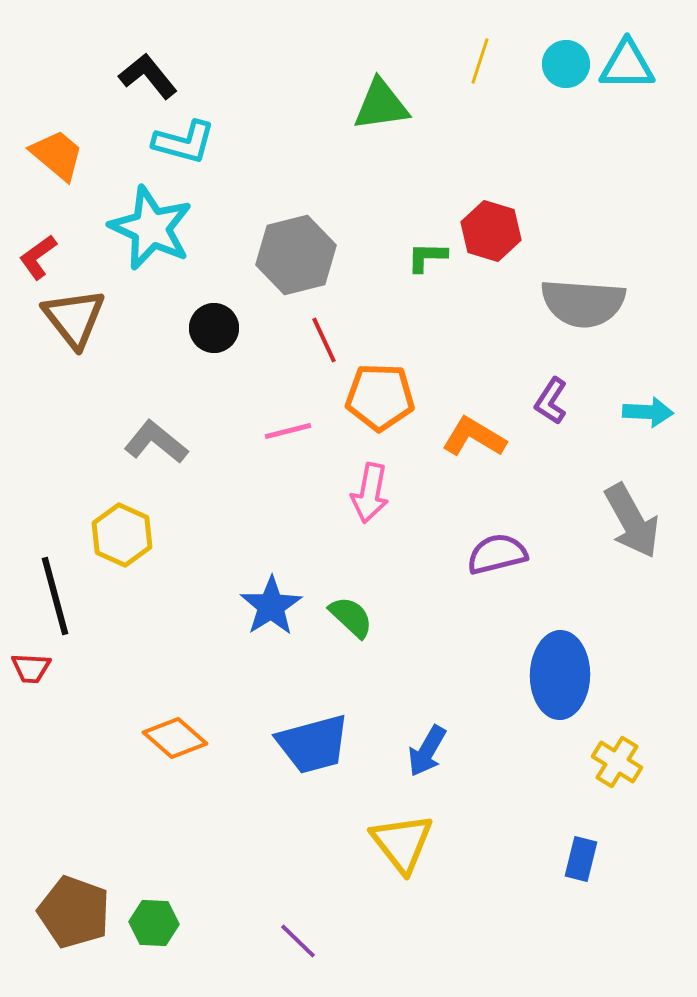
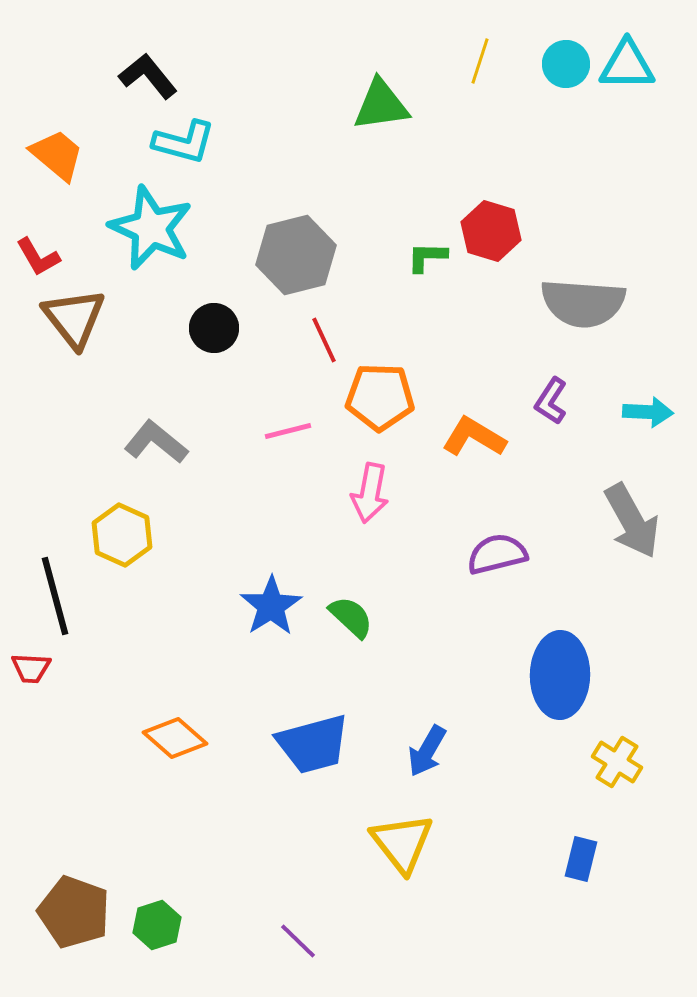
red L-shape: rotated 84 degrees counterclockwise
green hexagon: moved 3 px right, 2 px down; rotated 21 degrees counterclockwise
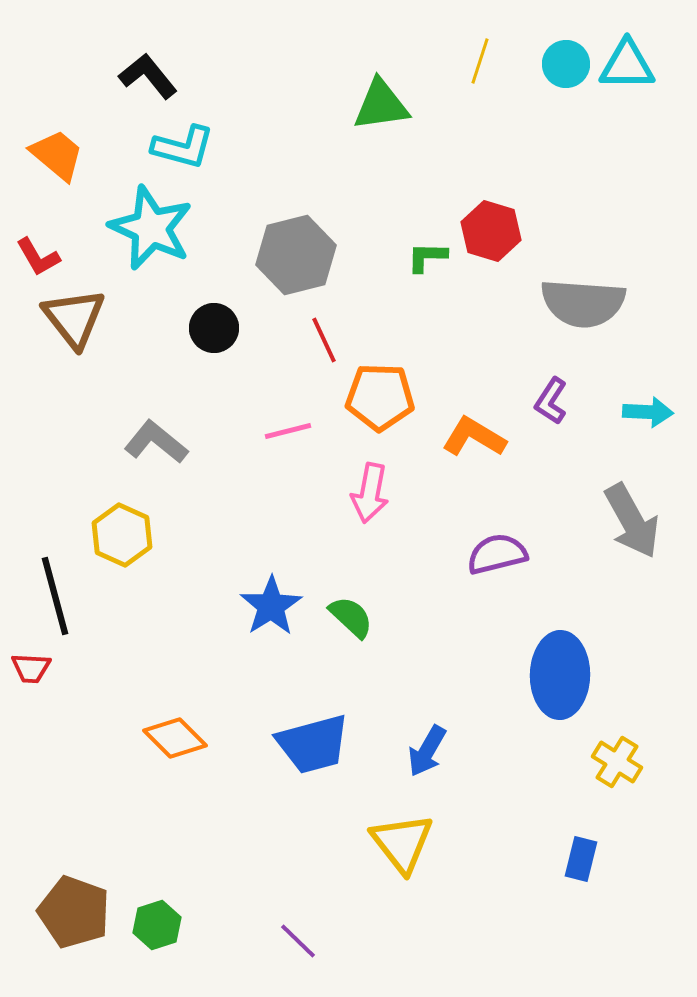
cyan L-shape: moved 1 px left, 5 px down
orange diamond: rotated 4 degrees clockwise
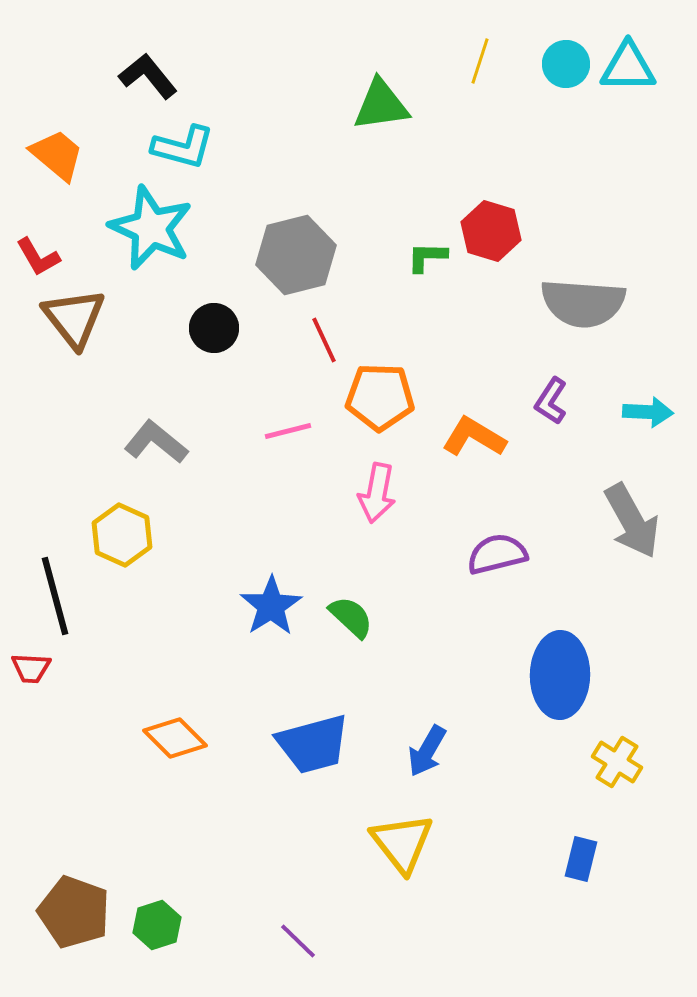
cyan triangle: moved 1 px right, 2 px down
pink arrow: moved 7 px right
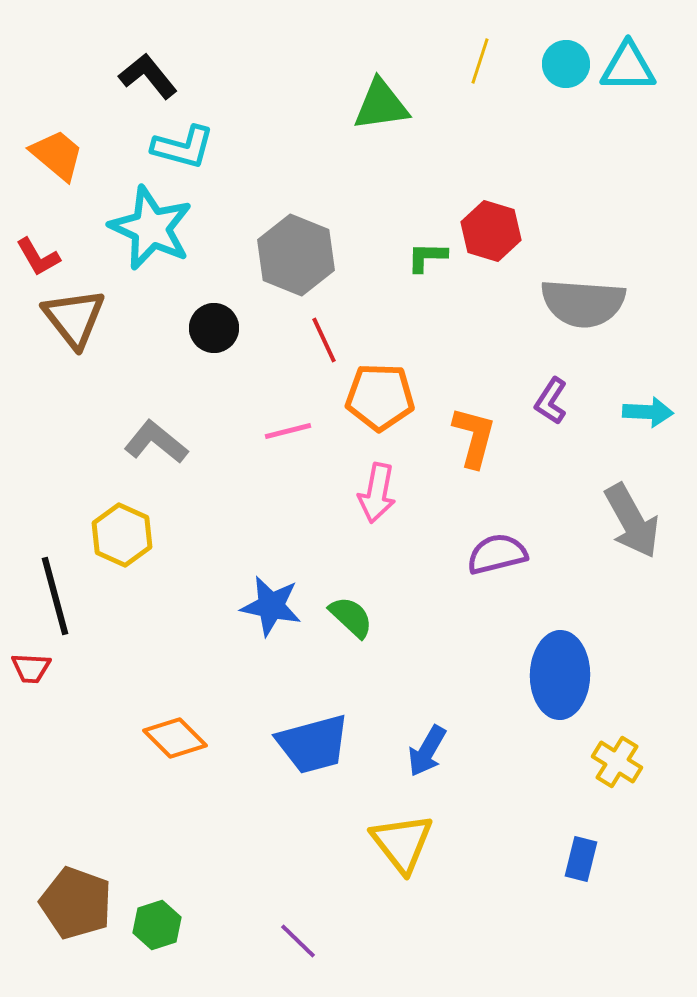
gray hexagon: rotated 24 degrees counterclockwise
orange L-shape: rotated 74 degrees clockwise
blue star: rotated 28 degrees counterclockwise
brown pentagon: moved 2 px right, 9 px up
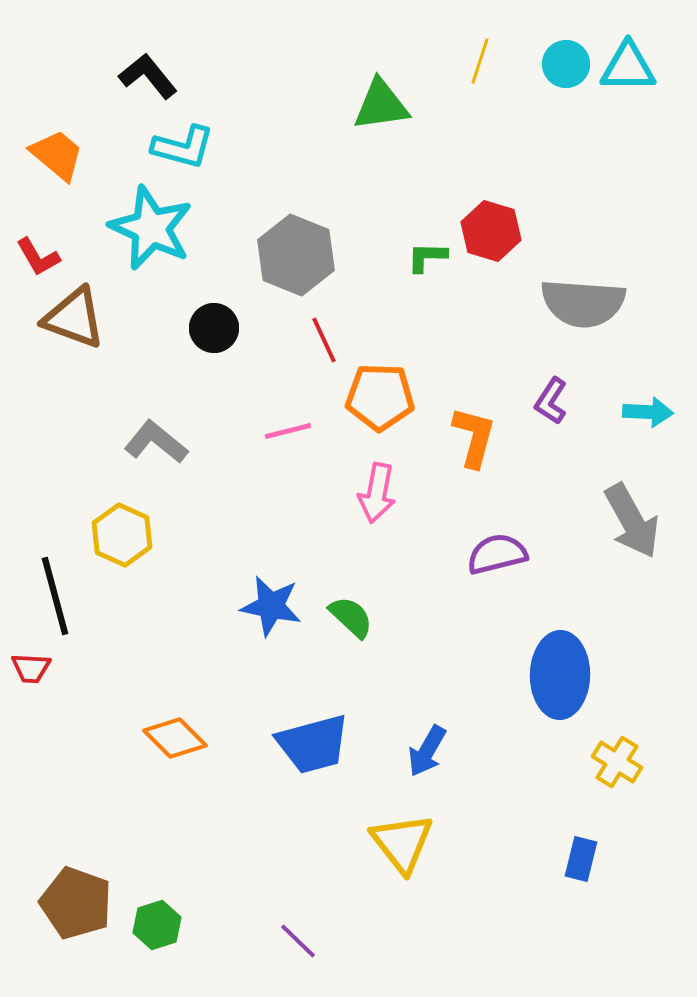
brown triangle: rotated 32 degrees counterclockwise
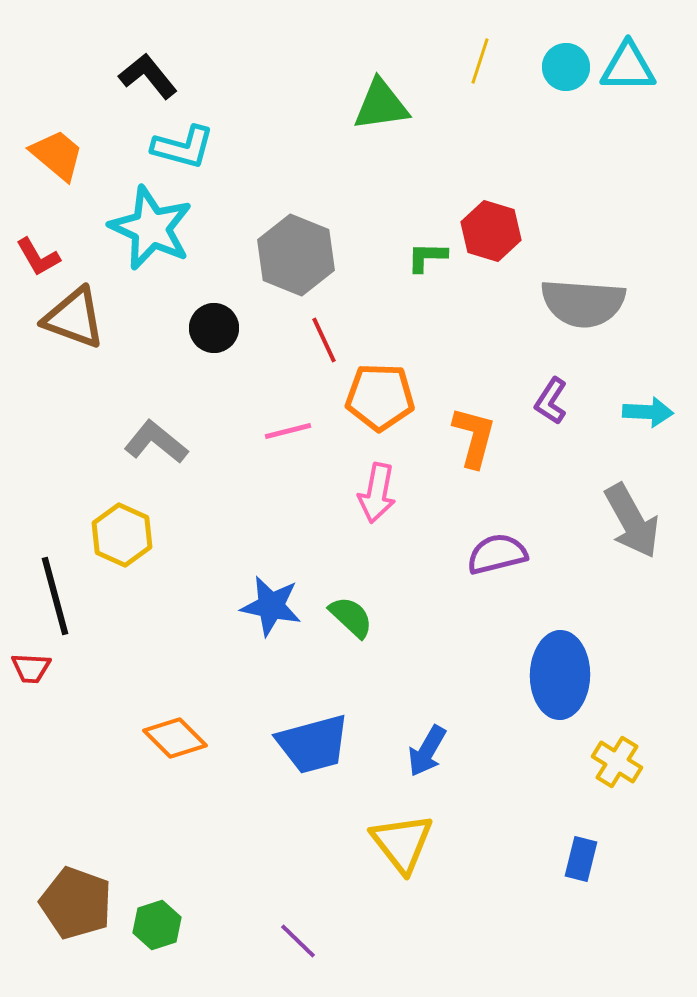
cyan circle: moved 3 px down
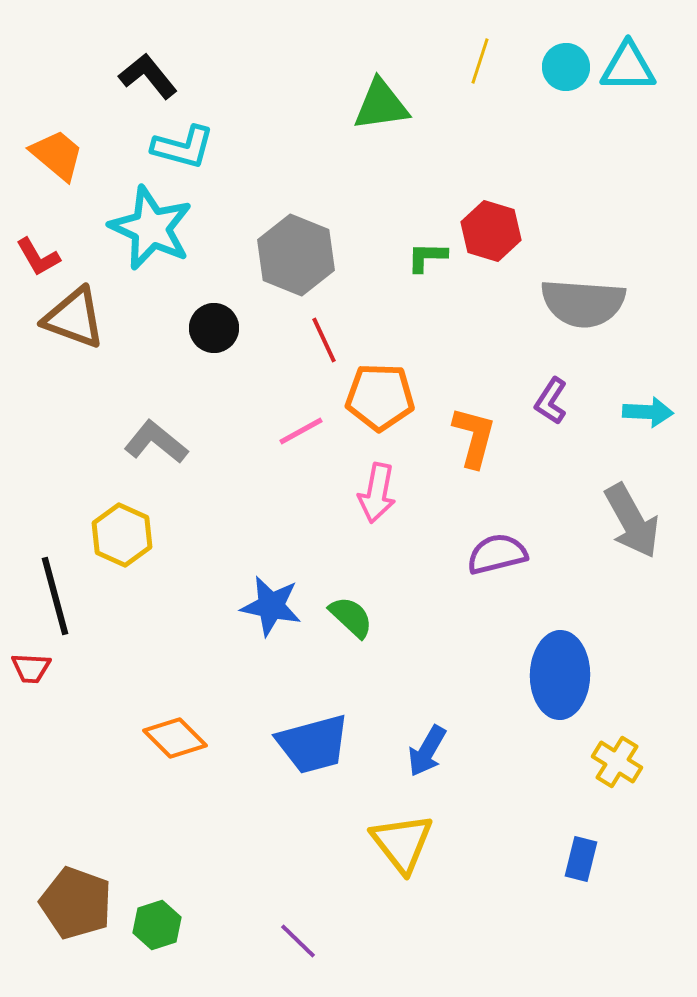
pink line: moved 13 px right; rotated 15 degrees counterclockwise
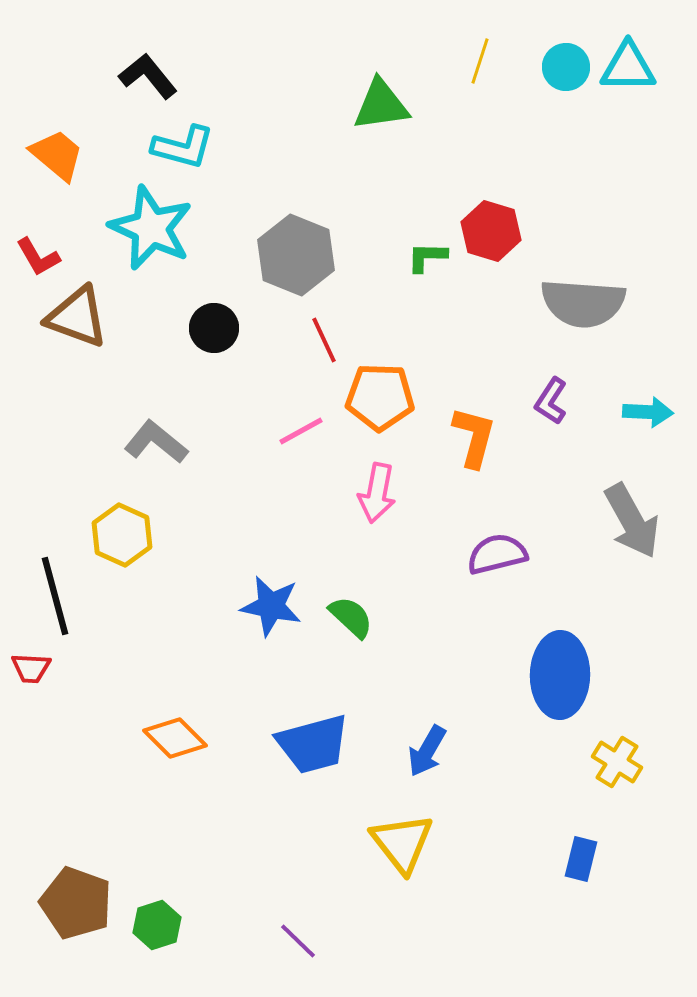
brown triangle: moved 3 px right, 1 px up
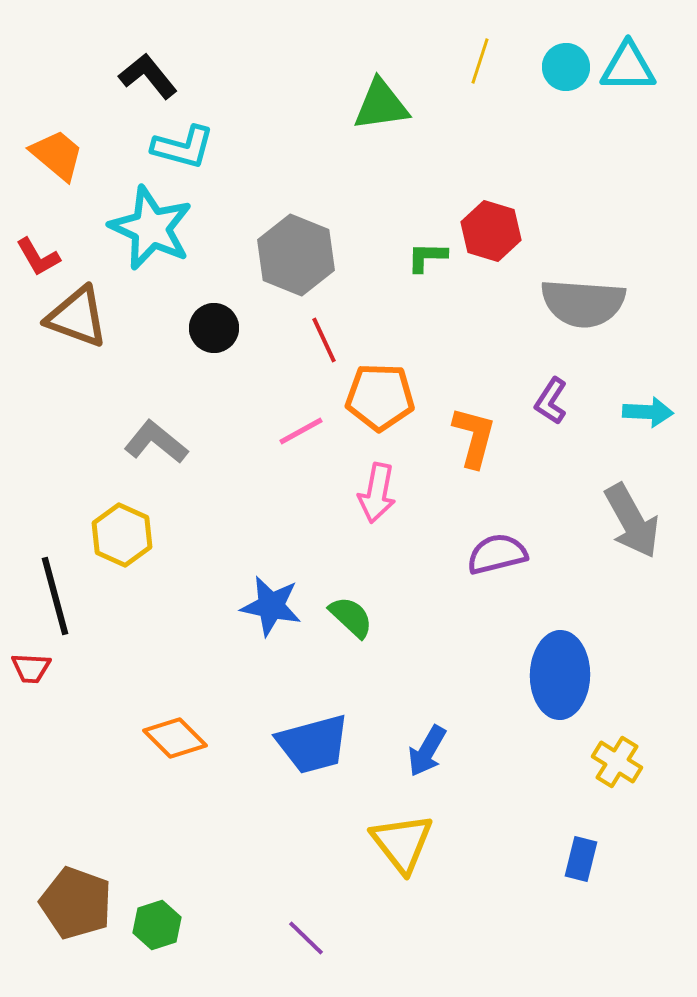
purple line: moved 8 px right, 3 px up
